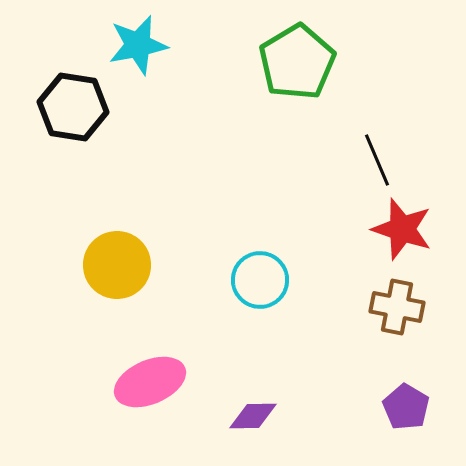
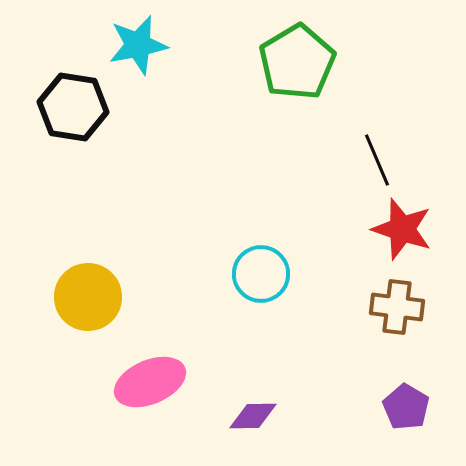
yellow circle: moved 29 px left, 32 px down
cyan circle: moved 1 px right, 6 px up
brown cross: rotated 4 degrees counterclockwise
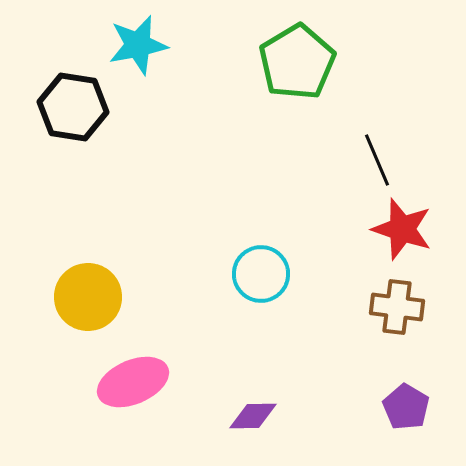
pink ellipse: moved 17 px left
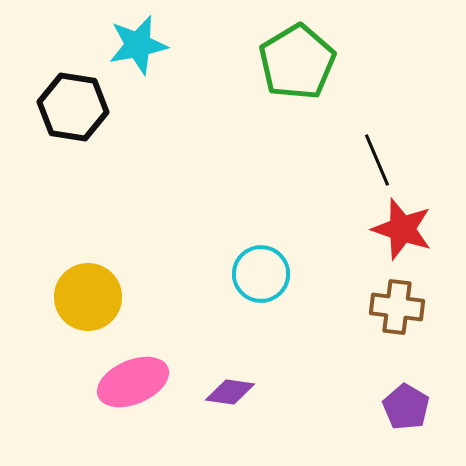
purple diamond: moved 23 px left, 24 px up; rotated 9 degrees clockwise
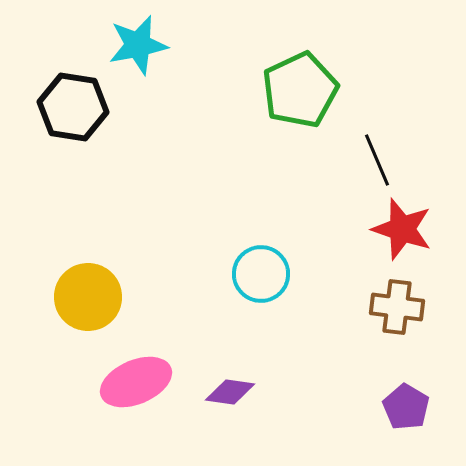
green pentagon: moved 3 px right, 28 px down; rotated 6 degrees clockwise
pink ellipse: moved 3 px right
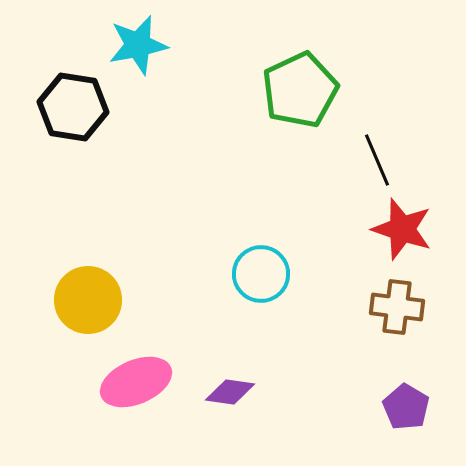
yellow circle: moved 3 px down
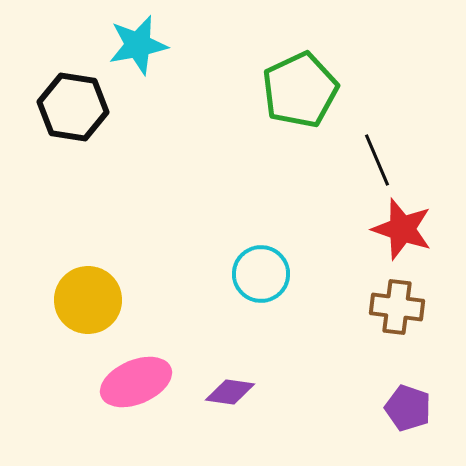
purple pentagon: moved 2 px right, 1 px down; rotated 12 degrees counterclockwise
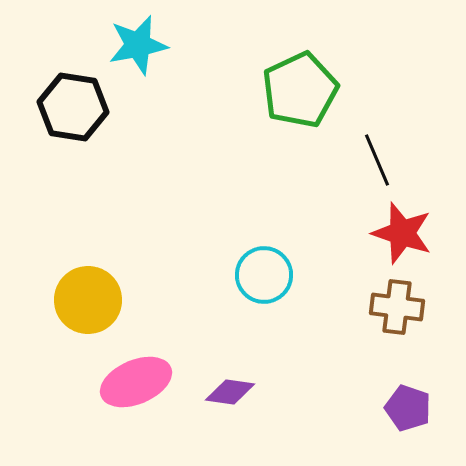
red star: moved 4 px down
cyan circle: moved 3 px right, 1 px down
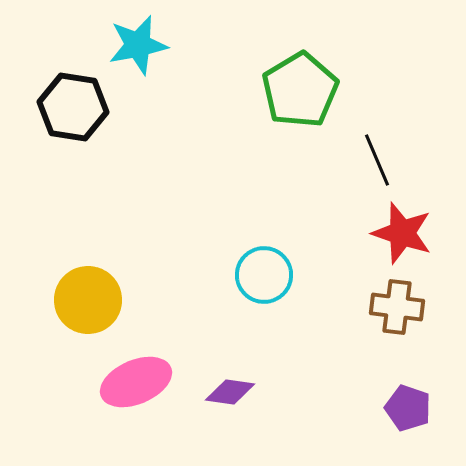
green pentagon: rotated 6 degrees counterclockwise
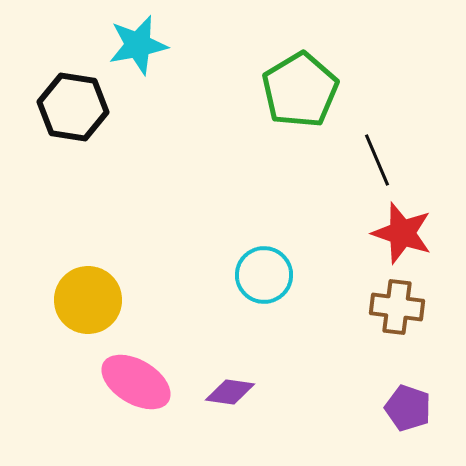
pink ellipse: rotated 54 degrees clockwise
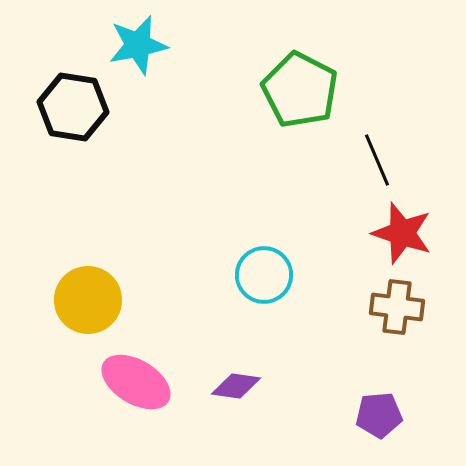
green pentagon: rotated 14 degrees counterclockwise
purple diamond: moved 6 px right, 6 px up
purple pentagon: moved 29 px left, 7 px down; rotated 24 degrees counterclockwise
